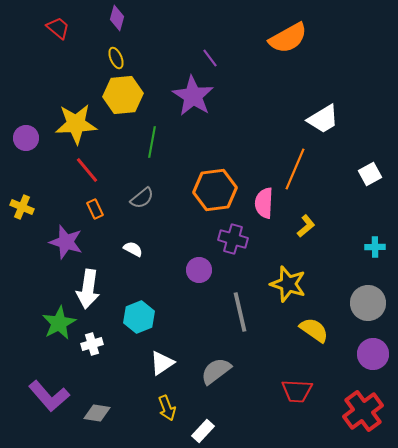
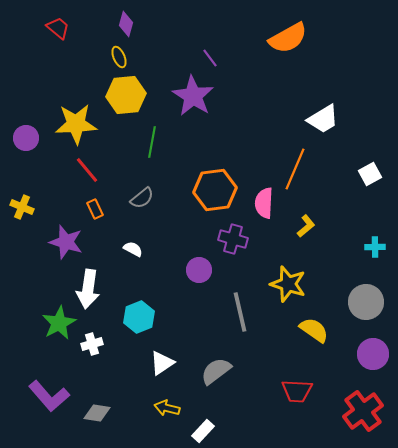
purple diamond at (117, 18): moved 9 px right, 6 px down
yellow ellipse at (116, 58): moved 3 px right, 1 px up
yellow hexagon at (123, 95): moved 3 px right
gray circle at (368, 303): moved 2 px left, 1 px up
yellow arrow at (167, 408): rotated 125 degrees clockwise
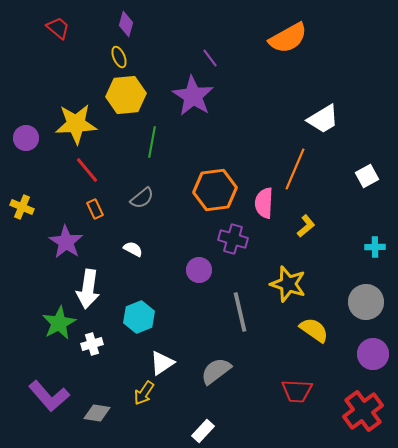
white square at (370, 174): moved 3 px left, 2 px down
purple star at (66, 242): rotated 16 degrees clockwise
yellow arrow at (167, 408): moved 23 px left, 15 px up; rotated 70 degrees counterclockwise
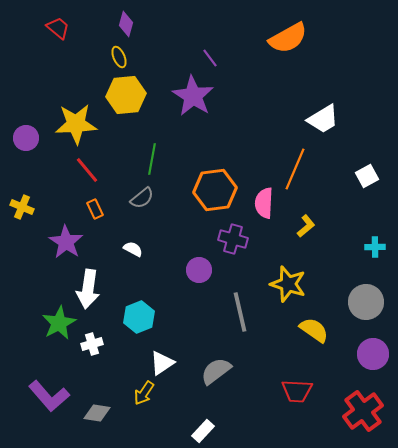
green line at (152, 142): moved 17 px down
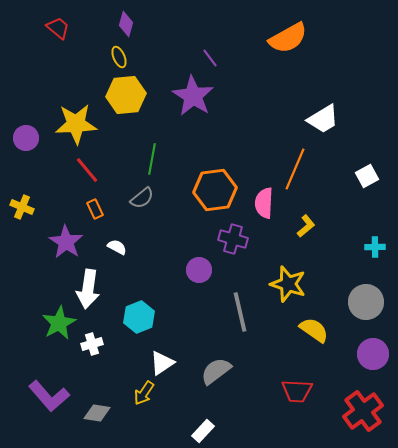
white semicircle at (133, 249): moved 16 px left, 2 px up
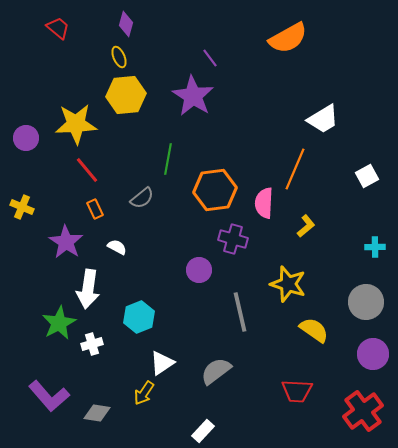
green line at (152, 159): moved 16 px right
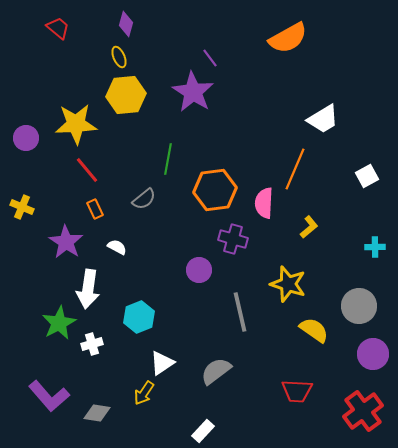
purple star at (193, 96): moved 4 px up
gray semicircle at (142, 198): moved 2 px right, 1 px down
yellow L-shape at (306, 226): moved 3 px right, 1 px down
gray circle at (366, 302): moved 7 px left, 4 px down
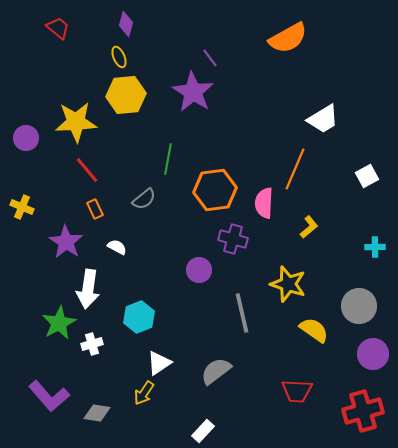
yellow star at (76, 124): moved 2 px up
gray line at (240, 312): moved 2 px right, 1 px down
white triangle at (162, 363): moved 3 px left
red cross at (363, 411): rotated 21 degrees clockwise
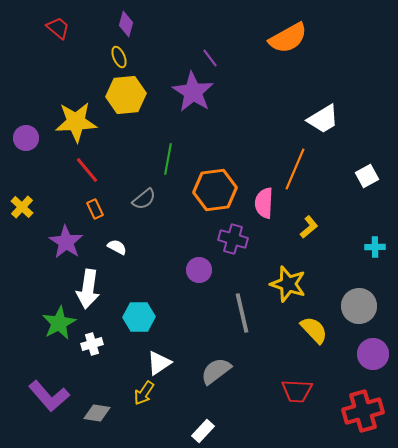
yellow cross at (22, 207): rotated 20 degrees clockwise
cyan hexagon at (139, 317): rotated 20 degrees clockwise
yellow semicircle at (314, 330): rotated 12 degrees clockwise
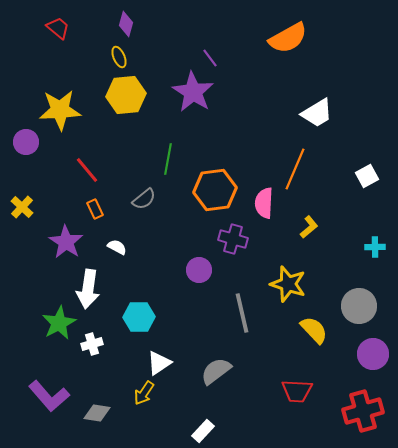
white trapezoid at (323, 119): moved 6 px left, 6 px up
yellow star at (76, 122): moved 16 px left, 12 px up
purple circle at (26, 138): moved 4 px down
